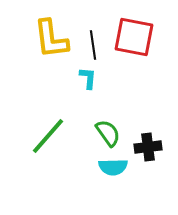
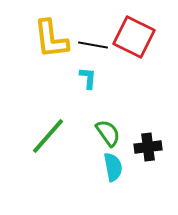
red square: rotated 15 degrees clockwise
black line: rotated 72 degrees counterclockwise
cyan semicircle: rotated 100 degrees counterclockwise
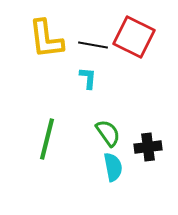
yellow L-shape: moved 5 px left
green line: moved 1 px left, 3 px down; rotated 27 degrees counterclockwise
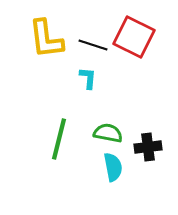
black line: rotated 8 degrees clockwise
green semicircle: rotated 44 degrees counterclockwise
green line: moved 12 px right
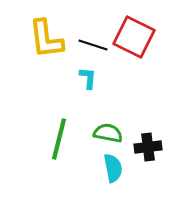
cyan semicircle: moved 1 px down
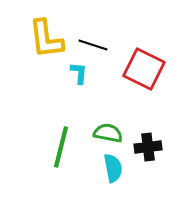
red square: moved 10 px right, 32 px down
cyan L-shape: moved 9 px left, 5 px up
green line: moved 2 px right, 8 px down
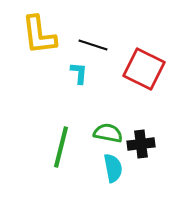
yellow L-shape: moved 7 px left, 4 px up
black cross: moved 7 px left, 3 px up
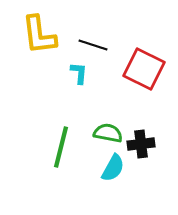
cyan semicircle: rotated 40 degrees clockwise
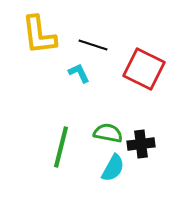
cyan L-shape: rotated 30 degrees counterclockwise
